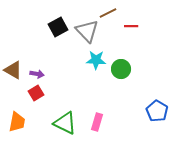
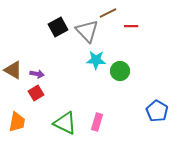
green circle: moved 1 px left, 2 px down
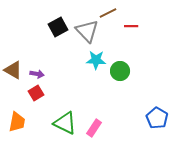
blue pentagon: moved 7 px down
pink rectangle: moved 3 px left, 6 px down; rotated 18 degrees clockwise
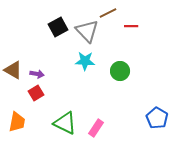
cyan star: moved 11 px left, 1 px down
pink rectangle: moved 2 px right
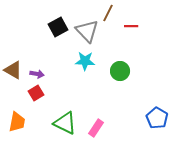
brown line: rotated 36 degrees counterclockwise
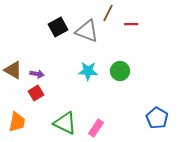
red line: moved 2 px up
gray triangle: rotated 25 degrees counterclockwise
cyan star: moved 3 px right, 10 px down
